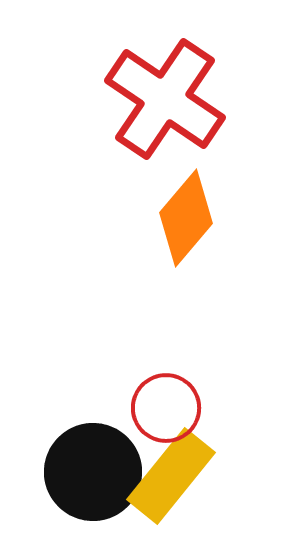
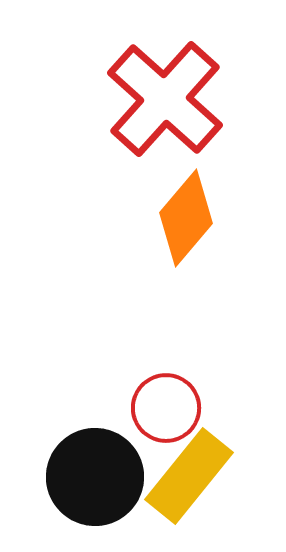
red cross: rotated 8 degrees clockwise
black circle: moved 2 px right, 5 px down
yellow rectangle: moved 18 px right
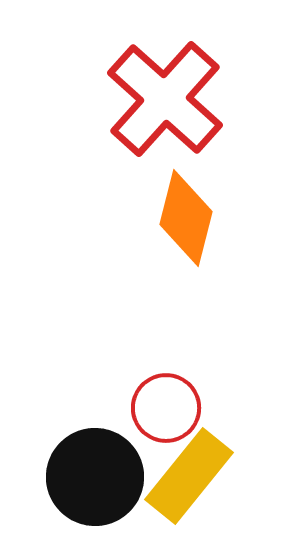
orange diamond: rotated 26 degrees counterclockwise
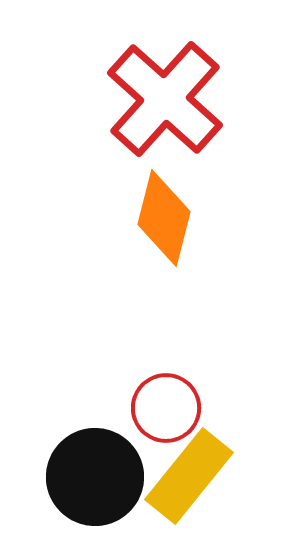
orange diamond: moved 22 px left
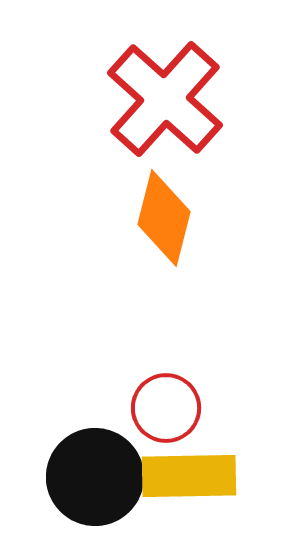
yellow rectangle: rotated 50 degrees clockwise
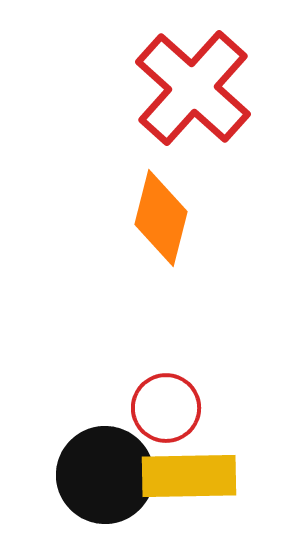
red cross: moved 28 px right, 11 px up
orange diamond: moved 3 px left
black circle: moved 10 px right, 2 px up
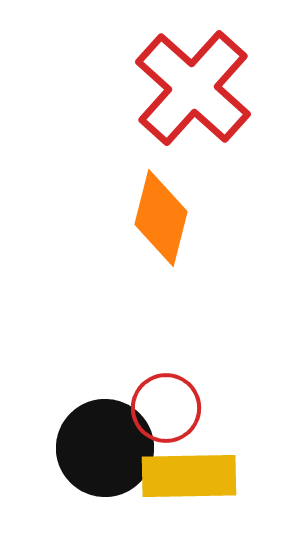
black circle: moved 27 px up
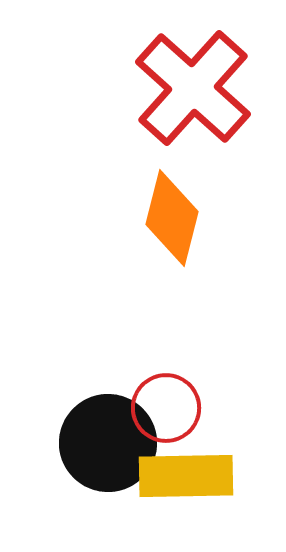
orange diamond: moved 11 px right
black circle: moved 3 px right, 5 px up
yellow rectangle: moved 3 px left
